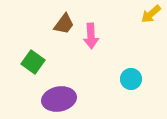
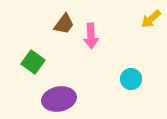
yellow arrow: moved 5 px down
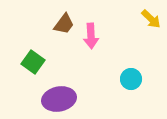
yellow arrow: rotated 95 degrees counterclockwise
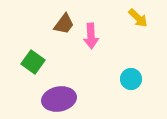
yellow arrow: moved 13 px left, 1 px up
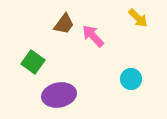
pink arrow: moved 2 px right; rotated 140 degrees clockwise
purple ellipse: moved 4 px up
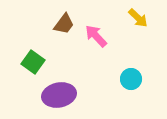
pink arrow: moved 3 px right
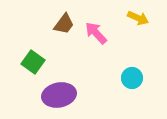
yellow arrow: rotated 20 degrees counterclockwise
pink arrow: moved 3 px up
cyan circle: moved 1 px right, 1 px up
